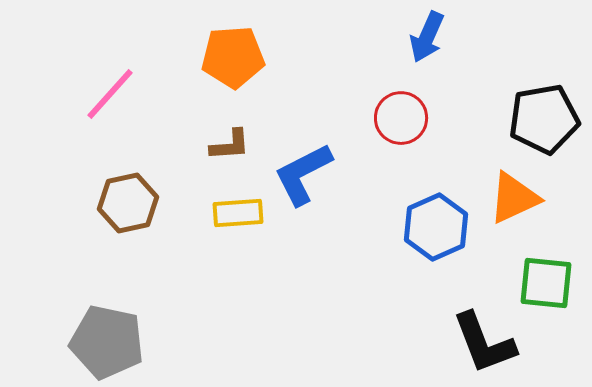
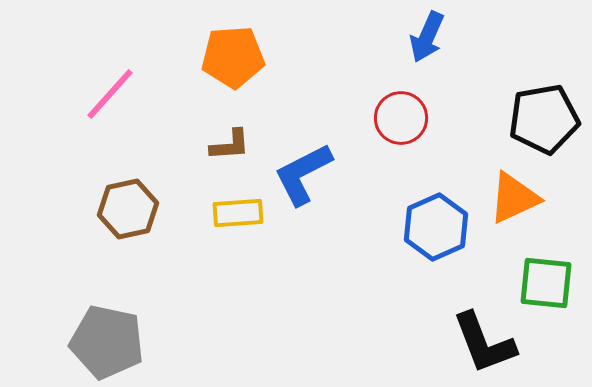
brown hexagon: moved 6 px down
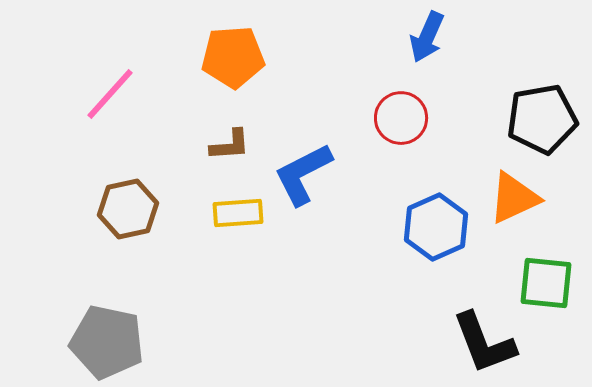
black pentagon: moved 2 px left
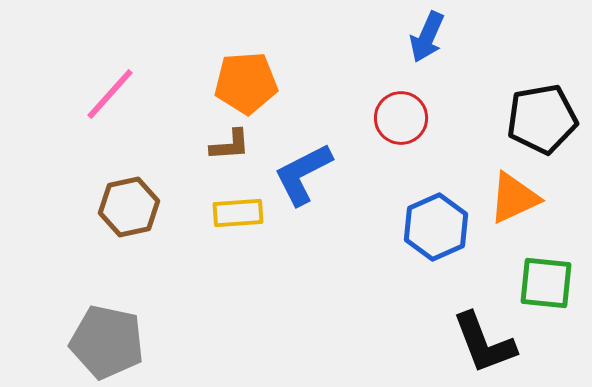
orange pentagon: moved 13 px right, 26 px down
brown hexagon: moved 1 px right, 2 px up
